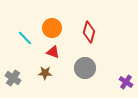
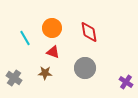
red diamond: rotated 25 degrees counterclockwise
cyan line: rotated 14 degrees clockwise
gray cross: moved 1 px right
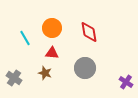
red triangle: moved 1 px left, 1 px down; rotated 16 degrees counterclockwise
brown star: rotated 16 degrees clockwise
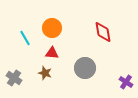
red diamond: moved 14 px right
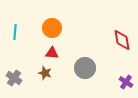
red diamond: moved 19 px right, 8 px down
cyan line: moved 10 px left, 6 px up; rotated 35 degrees clockwise
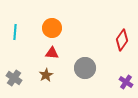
red diamond: rotated 45 degrees clockwise
brown star: moved 1 px right, 2 px down; rotated 24 degrees clockwise
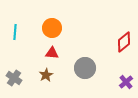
red diamond: moved 2 px right, 2 px down; rotated 15 degrees clockwise
purple cross: rotated 16 degrees clockwise
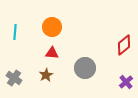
orange circle: moved 1 px up
red diamond: moved 3 px down
